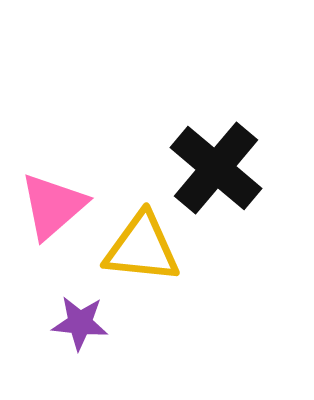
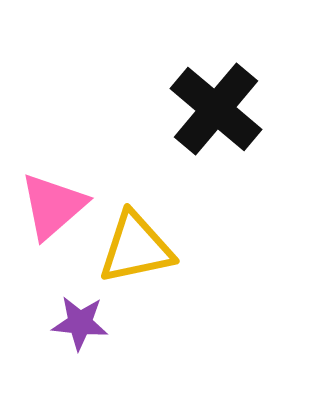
black cross: moved 59 px up
yellow triangle: moved 6 px left; rotated 18 degrees counterclockwise
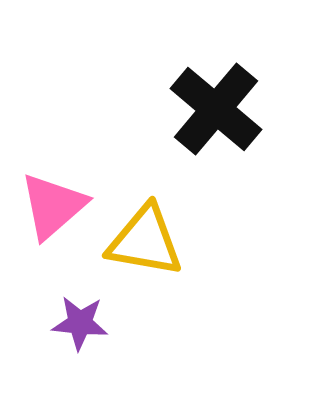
yellow triangle: moved 9 px right, 7 px up; rotated 22 degrees clockwise
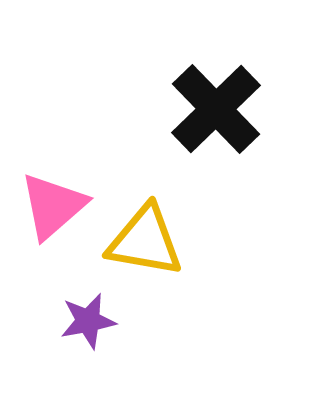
black cross: rotated 6 degrees clockwise
purple star: moved 8 px right, 2 px up; rotated 16 degrees counterclockwise
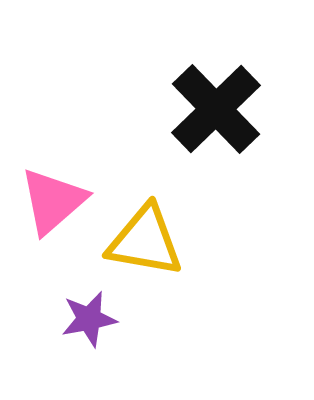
pink triangle: moved 5 px up
purple star: moved 1 px right, 2 px up
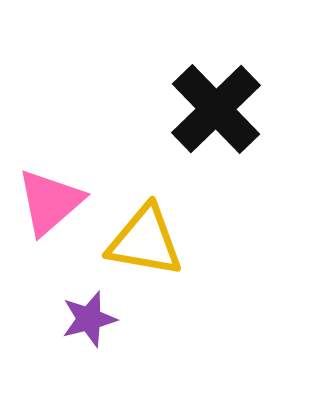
pink triangle: moved 3 px left, 1 px down
purple star: rotated 4 degrees counterclockwise
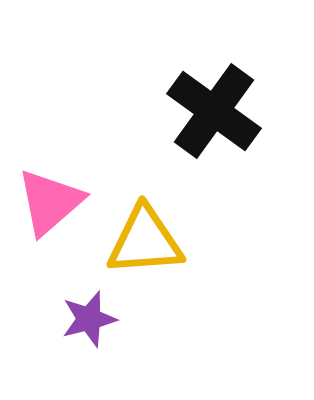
black cross: moved 2 px left, 2 px down; rotated 10 degrees counterclockwise
yellow triangle: rotated 14 degrees counterclockwise
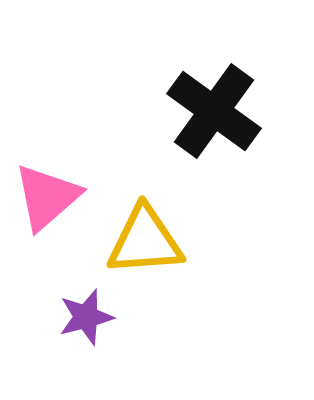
pink triangle: moved 3 px left, 5 px up
purple star: moved 3 px left, 2 px up
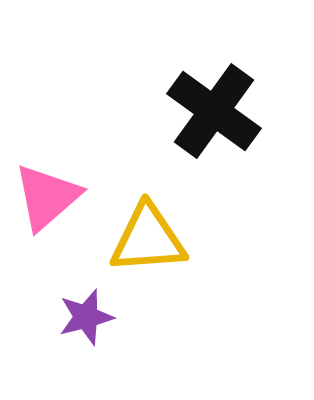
yellow triangle: moved 3 px right, 2 px up
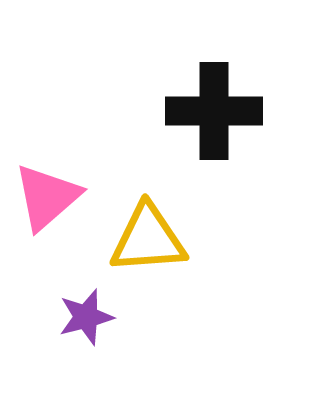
black cross: rotated 36 degrees counterclockwise
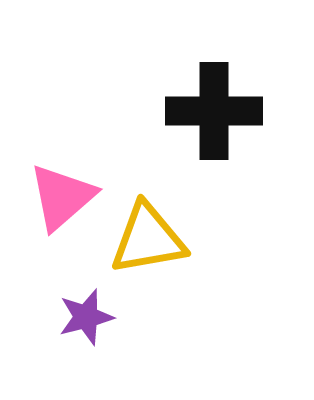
pink triangle: moved 15 px right
yellow triangle: rotated 6 degrees counterclockwise
